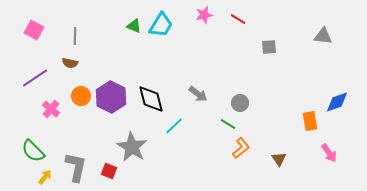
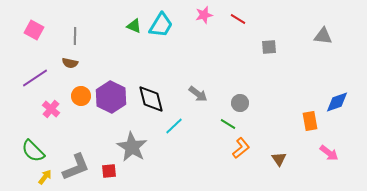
pink arrow: rotated 18 degrees counterclockwise
gray L-shape: rotated 56 degrees clockwise
red square: rotated 28 degrees counterclockwise
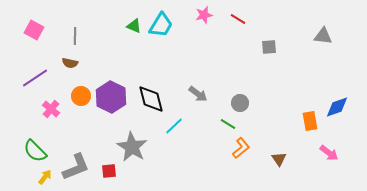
blue diamond: moved 5 px down
green semicircle: moved 2 px right
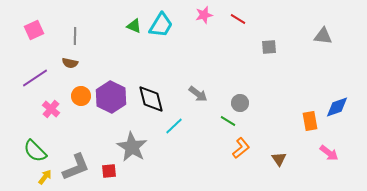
pink square: rotated 36 degrees clockwise
green line: moved 3 px up
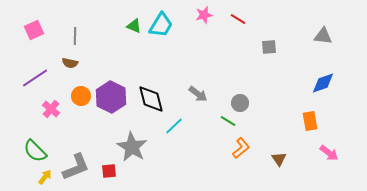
blue diamond: moved 14 px left, 24 px up
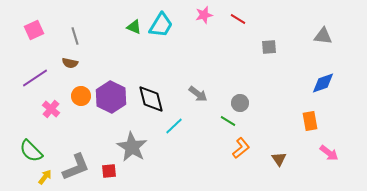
green triangle: moved 1 px down
gray line: rotated 18 degrees counterclockwise
green semicircle: moved 4 px left
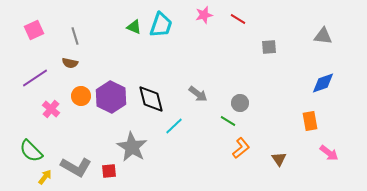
cyan trapezoid: rotated 12 degrees counterclockwise
gray L-shape: rotated 52 degrees clockwise
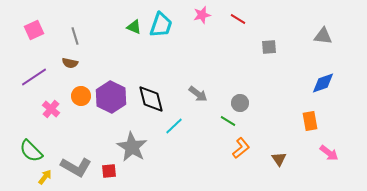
pink star: moved 2 px left
purple line: moved 1 px left, 1 px up
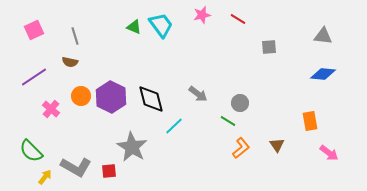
cyan trapezoid: rotated 56 degrees counterclockwise
brown semicircle: moved 1 px up
blue diamond: moved 9 px up; rotated 25 degrees clockwise
brown triangle: moved 2 px left, 14 px up
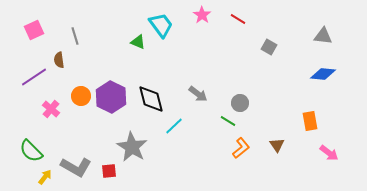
pink star: rotated 24 degrees counterclockwise
green triangle: moved 4 px right, 15 px down
gray square: rotated 35 degrees clockwise
brown semicircle: moved 11 px left, 2 px up; rotated 70 degrees clockwise
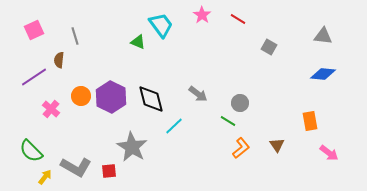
brown semicircle: rotated 14 degrees clockwise
